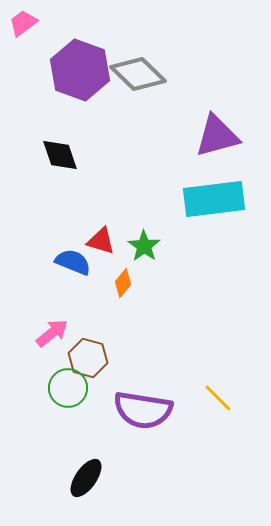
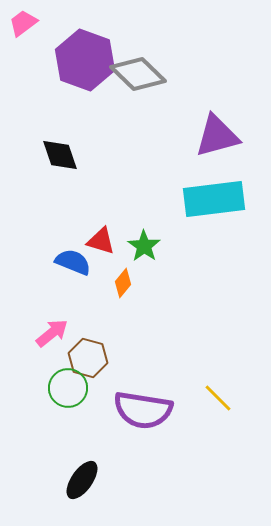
purple hexagon: moved 5 px right, 10 px up
black ellipse: moved 4 px left, 2 px down
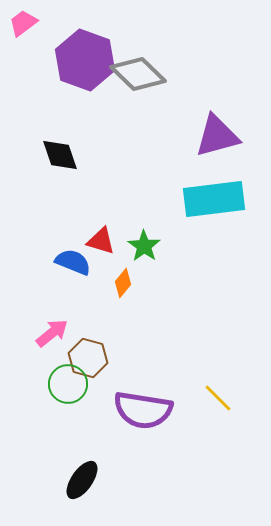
green circle: moved 4 px up
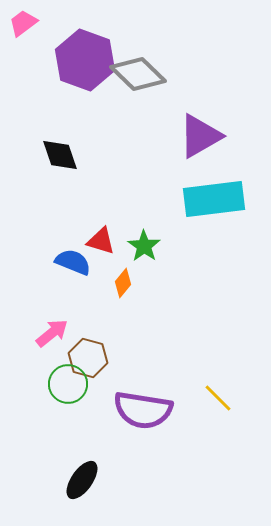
purple triangle: moved 17 px left; rotated 15 degrees counterclockwise
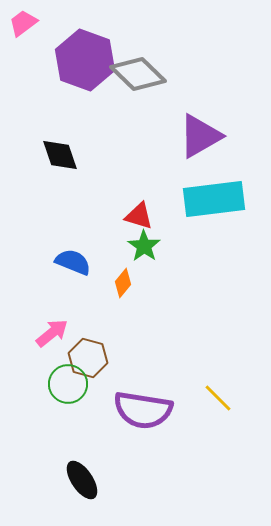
red triangle: moved 38 px right, 25 px up
black ellipse: rotated 69 degrees counterclockwise
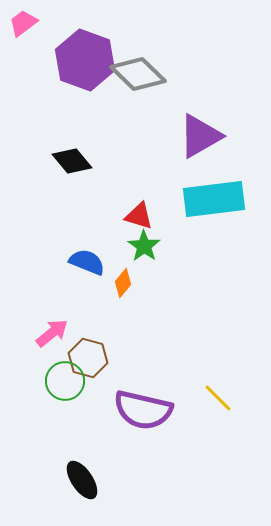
black diamond: moved 12 px right, 6 px down; rotated 21 degrees counterclockwise
blue semicircle: moved 14 px right
green circle: moved 3 px left, 3 px up
purple semicircle: rotated 4 degrees clockwise
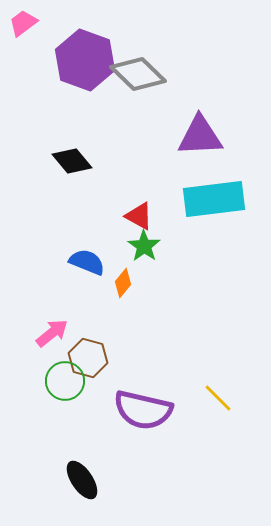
purple triangle: rotated 27 degrees clockwise
red triangle: rotated 12 degrees clockwise
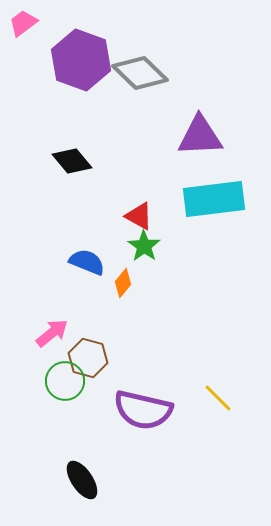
purple hexagon: moved 4 px left
gray diamond: moved 2 px right, 1 px up
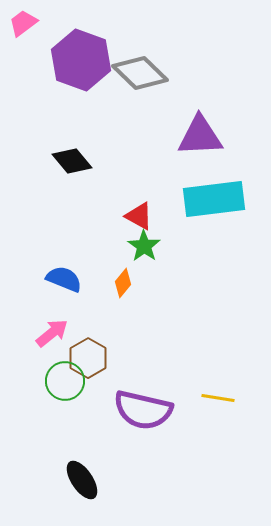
blue semicircle: moved 23 px left, 17 px down
brown hexagon: rotated 15 degrees clockwise
yellow line: rotated 36 degrees counterclockwise
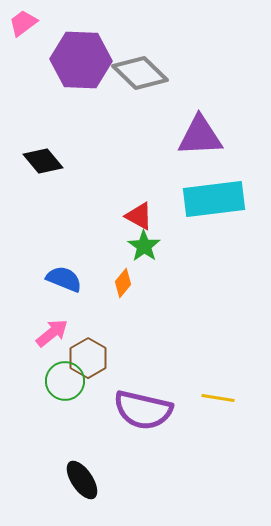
purple hexagon: rotated 18 degrees counterclockwise
black diamond: moved 29 px left
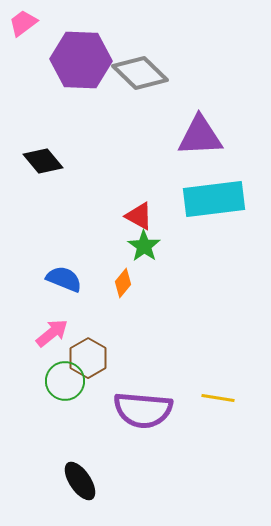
purple semicircle: rotated 8 degrees counterclockwise
black ellipse: moved 2 px left, 1 px down
